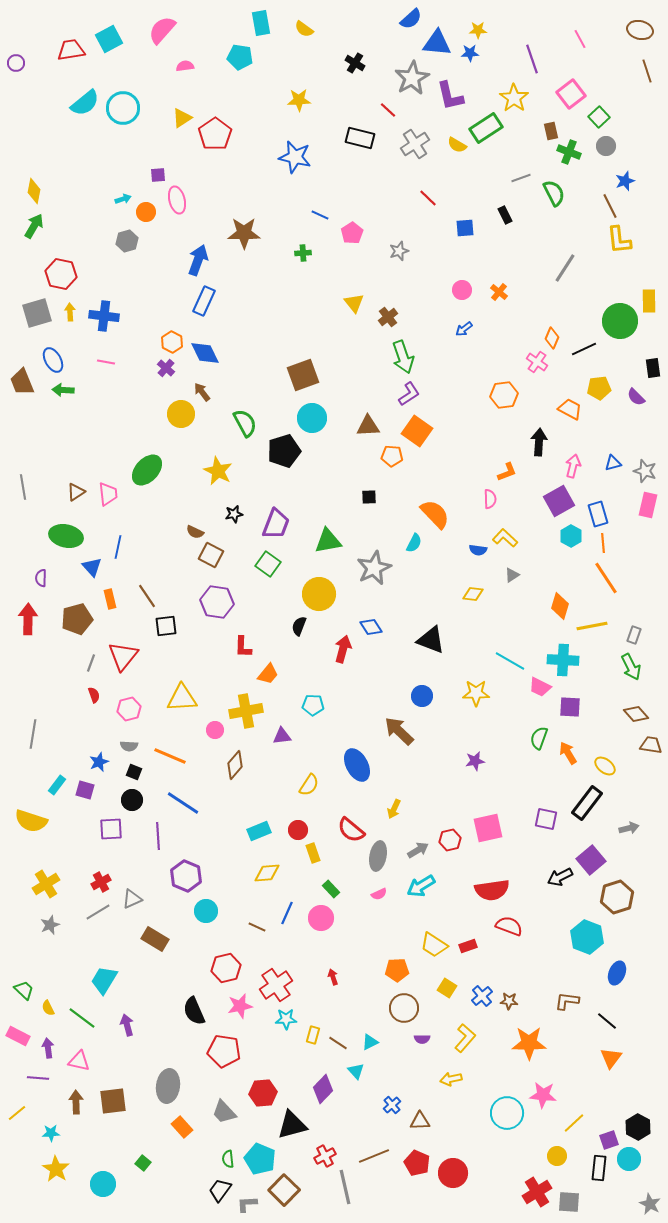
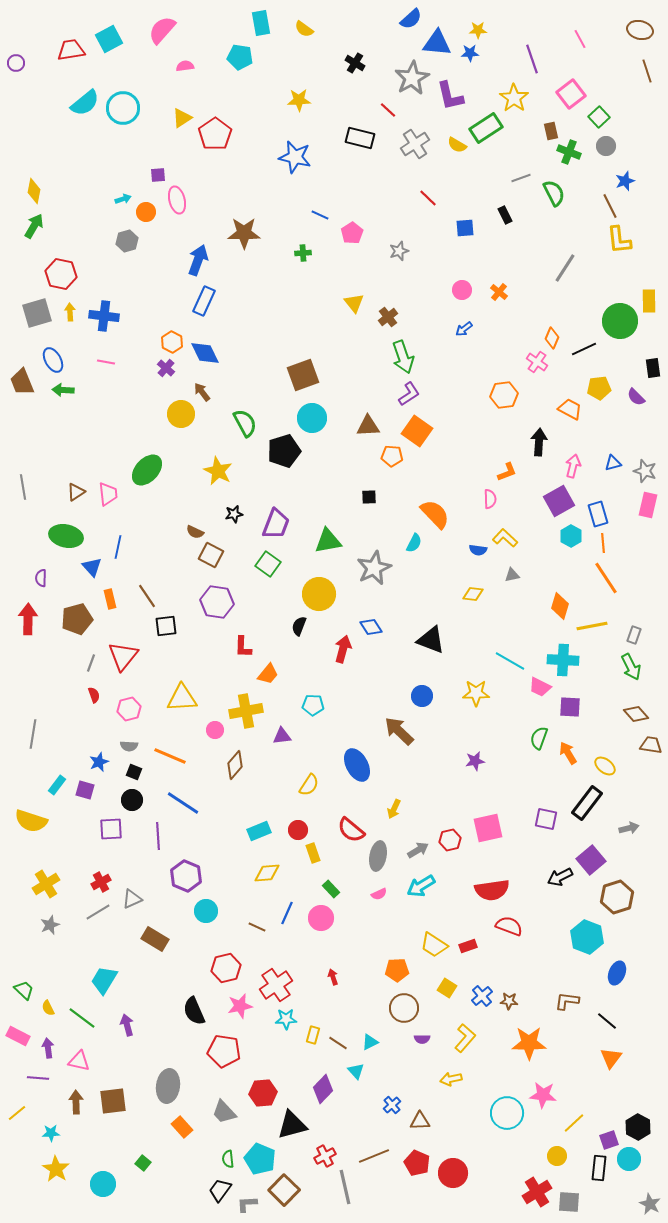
gray triangle at (512, 575): rotated 21 degrees clockwise
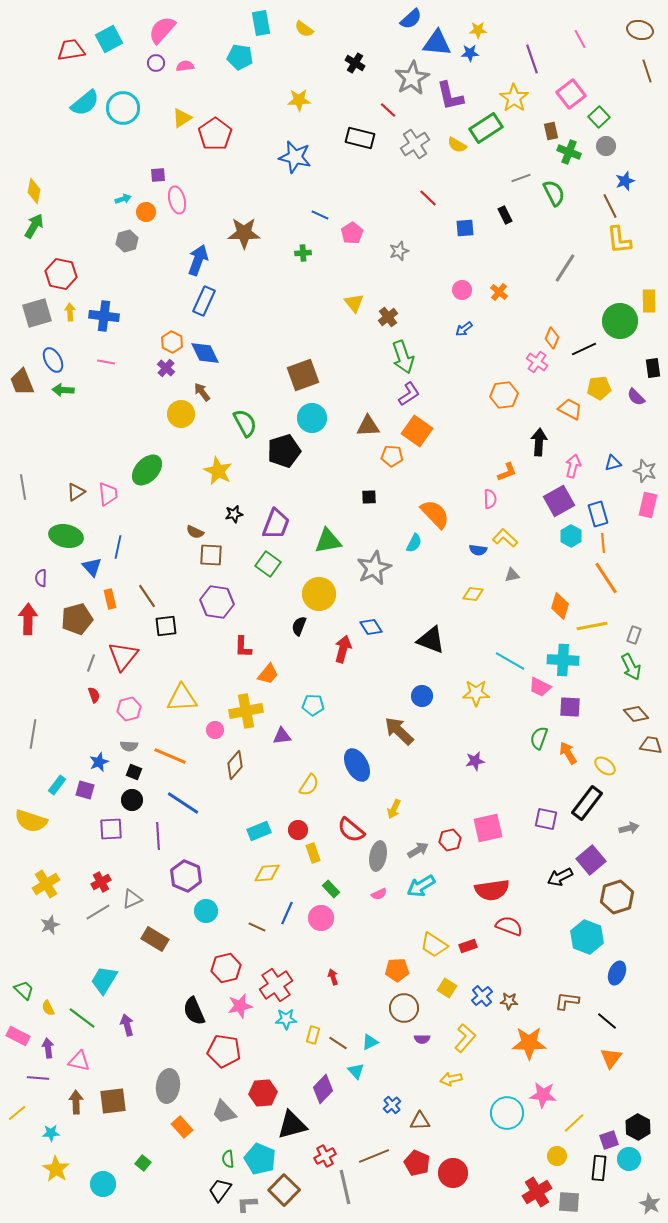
purple circle at (16, 63): moved 140 px right
brown square at (211, 555): rotated 25 degrees counterclockwise
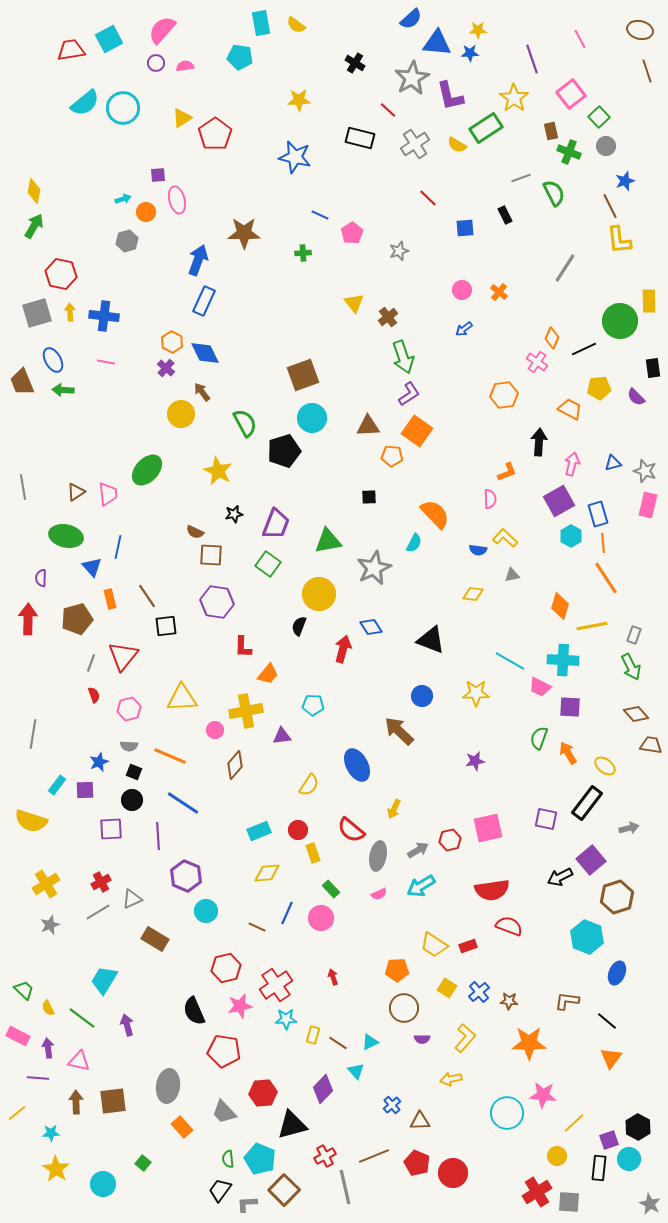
yellow semicircle at (304, 29): moved 8 px left, 4 px up
pink arrow at (573, 466): moved 1 px left, 2 px up
purple square at (85, 790): rotated 18 degrees counterclockwise
blue cross at (482, 996): moved 3 px left, 4 px up
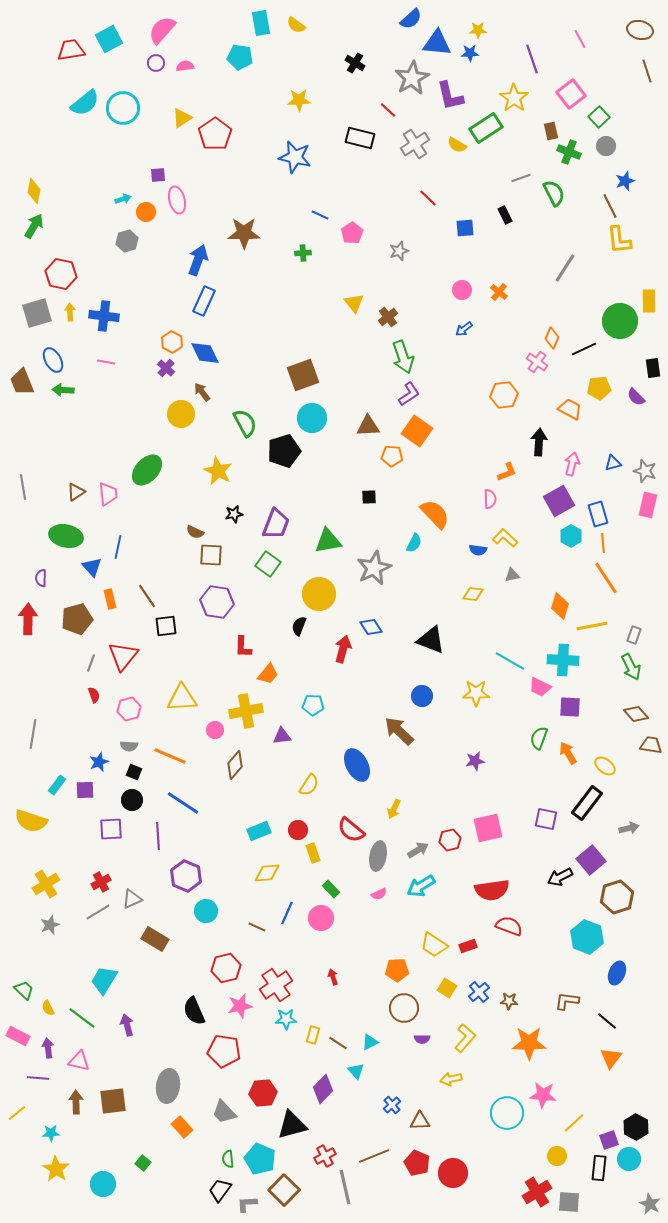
black hexagon at (638, 1127): moved 2 px left
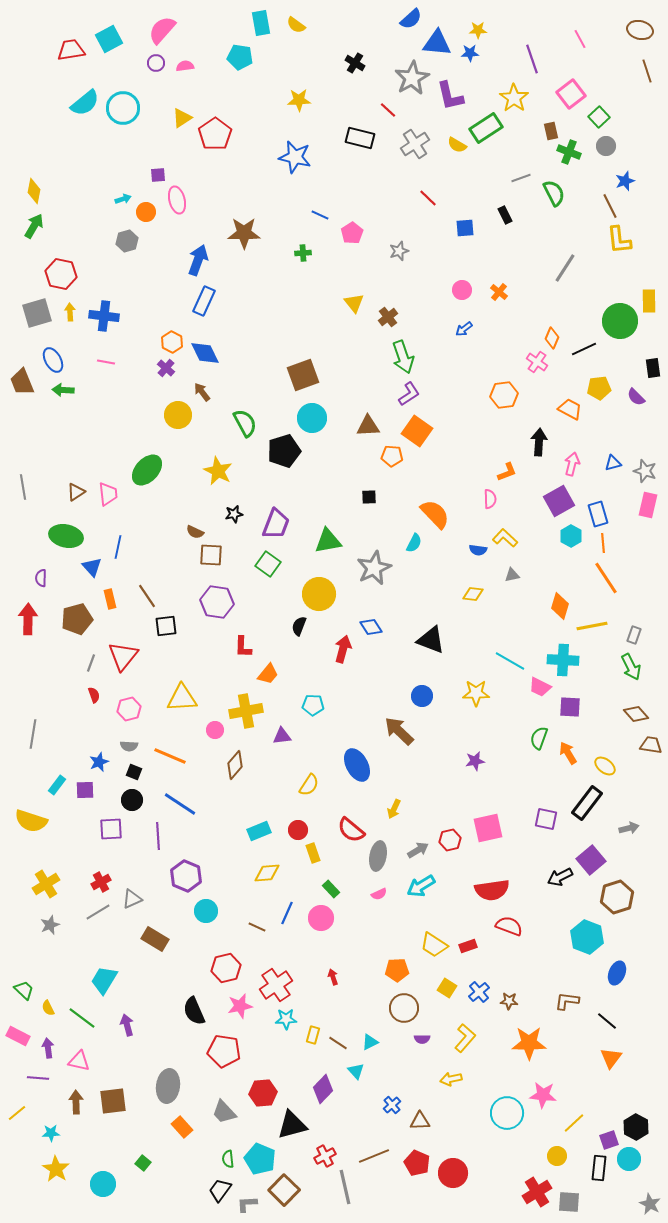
yellow circle at (181, 414): moved 3 px left, 1 px down
blue line at (183, 803): moved 3 px left, 1 px down
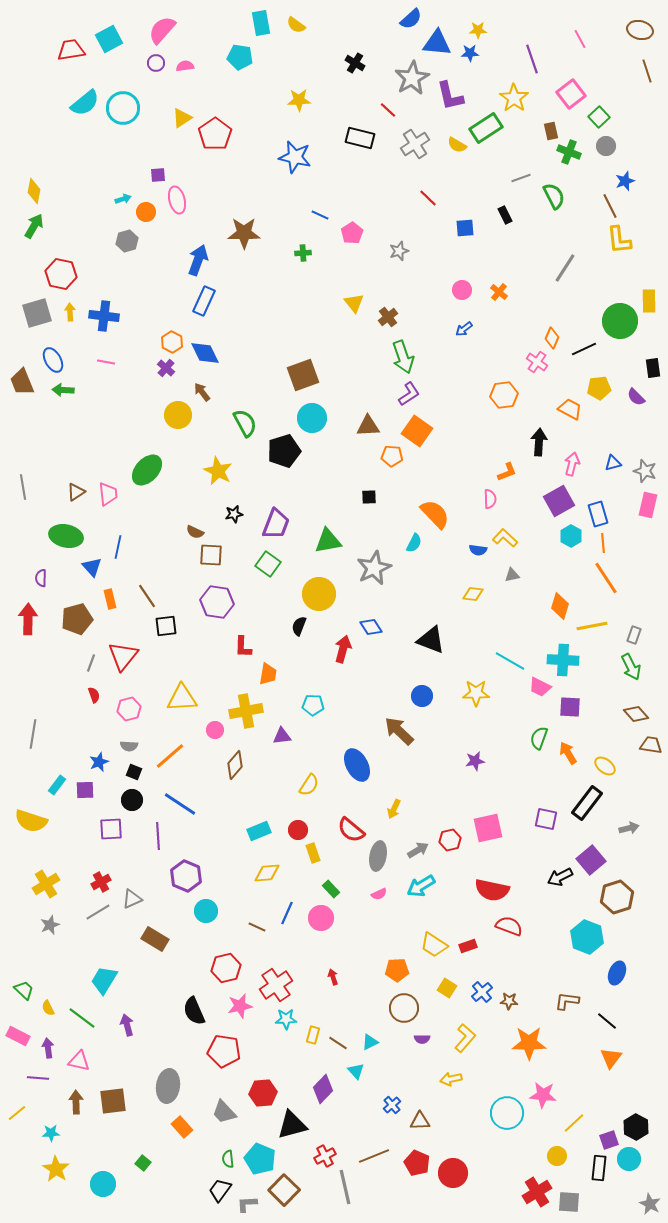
green semicircle at (554, 193): moved 3 px down
orange trapezoid at (268, 674): rotated 30 degrees counterclockwise
orange line at (170, 756): rotated 64 degrees counterclockwise
red semicircle at (492, 890): rotated 20 degrees clockwise
blue cross at (479, 992): moved 3 px right
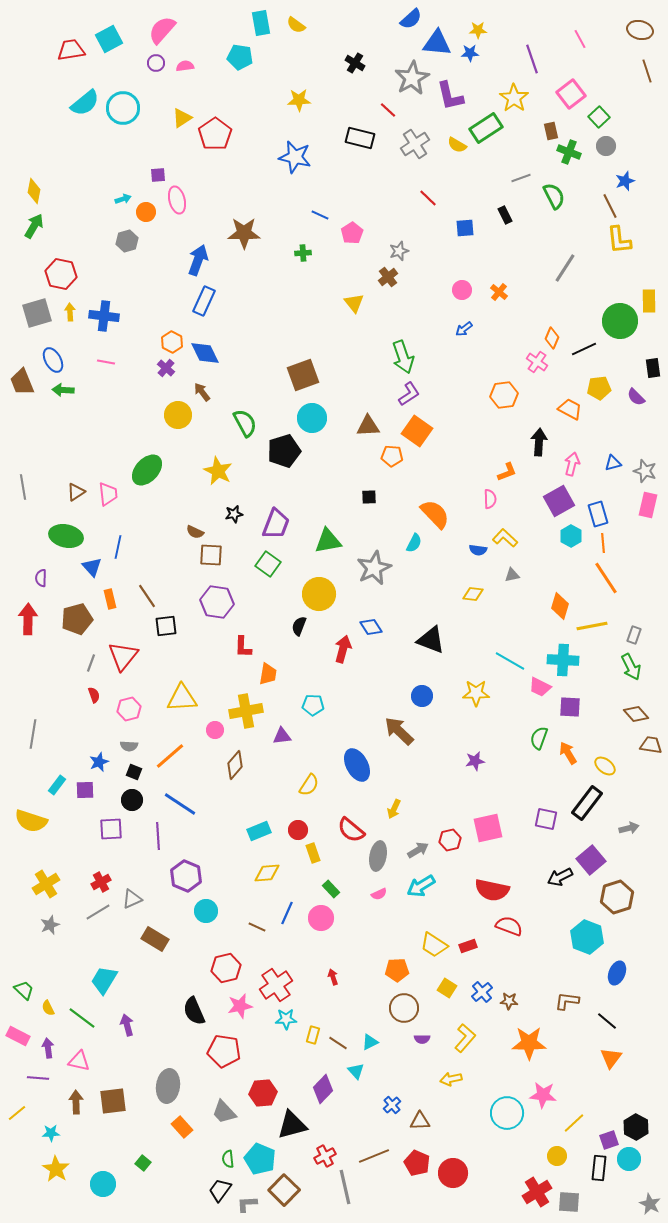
brown cross at (388, 317): moved 40 px up
